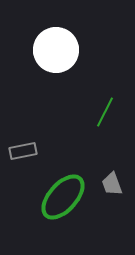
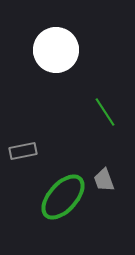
green line: rotated 60 degrees counterclockwise
gray trapezoid: moved 8 px left, 4 px up
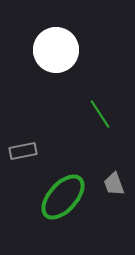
green line: moved 5 px left, 2 px down
gray trapezoid: moved 10 px right, 4 px down
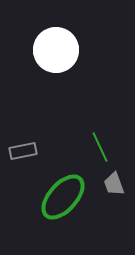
green line: moved 33 px down; rotated 8 degrees clockwise
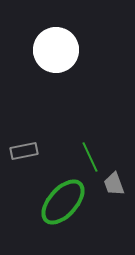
green line: moved 10 px left, 10 px down
gray rectangle: moved 1 px right
green ellipse: moved 5 px down
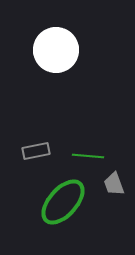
gray rectangle: moved 12 px right
green line: moved 2 px left, 1 px up; rotated 60 degrees counterclockwise
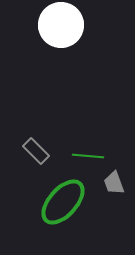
white circle: moved 5 px right, 25 px up
gray rectangle: rotated 56 degrees clockwise
gray trapezoid: moved 1 px up
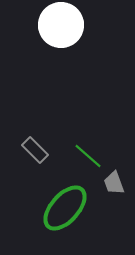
gray rectangle: moved 1 px left, 1 px up
green line: rotated 36 degrees clockwise
green ellipse: moved 2 px right, 6 px down
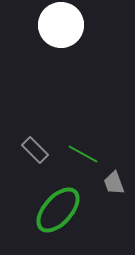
green line: moved 5 px left, 2 px up; rotated 12 degrees counterclockwise
green ellipse: moved 7 px left, 2 px down
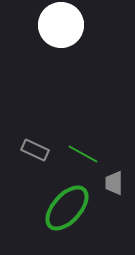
gray rectangle: rotated 20 degrees counterclockwise
gray trapezoid: rotated 20 degrees clockwise
green ellipse: moved 9 px right, 2 px up
